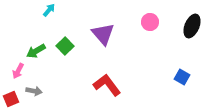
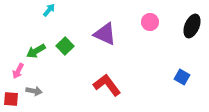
purple triangle: moved 2 px right; rotated 25 degrees counterclockwise
red square: rotated 28 degrees clockwise
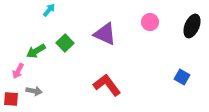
green square: moved 3 px up
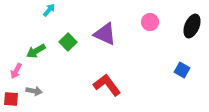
green square: moved 3 px right, 1 px up
pink arrow: moved 2 px left
blue square: moved 7 px up
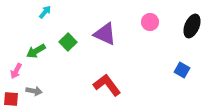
cyan arrow: moved 4 px left, 2 px down
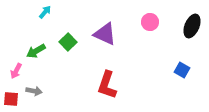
red L-shape: rotated 124 degrees counterclockwise
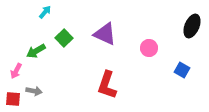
pink circle: moved 1 px left, 26 px down
green square: moved 4 px left, 4 px up
red square: moved 2 px right
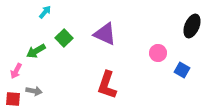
pink circle: moved 9 px right, 5 px down
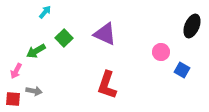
pink circle: moved 3 px right, 1 px up
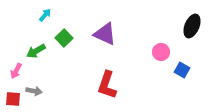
cyan arrow: moved 3 px down
